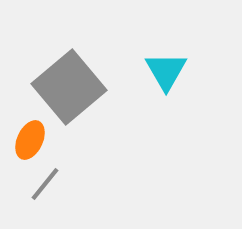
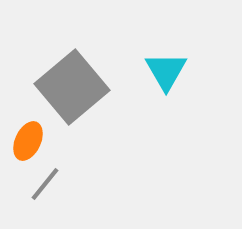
gray square: moved 3 px right
orange ellipse: moved 2 px left, 1 px down
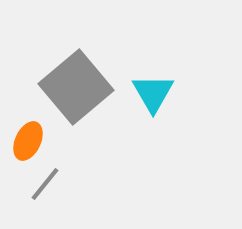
cyan triangle: moved 13 px left, 22 px down
gray square: moved 4 px right
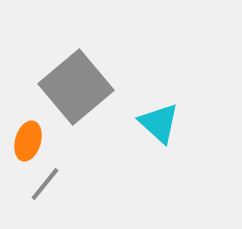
cyan triangle: moved 6 px right, 30 px down; rotated 18 degrees counterclockwise
orange ellipse: rotated 9 degrees counterclockwise
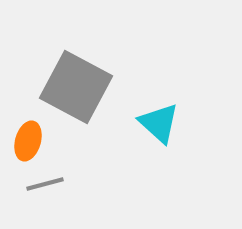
gray square: rotated 22 degrees counterclockwise
gray line: rotated 36 degrees clockwise
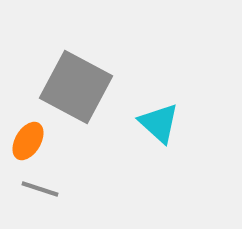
orange ellipse: rotated 15 degrees clockwise
gray line: moved 5 px left, 5 px down; rotated 33 degrees clockwise
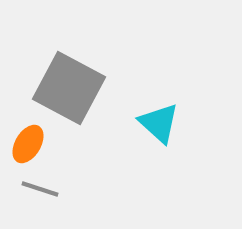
gray square: moved 7 px left, 1 px down
orange ellipse: moved 3 px down
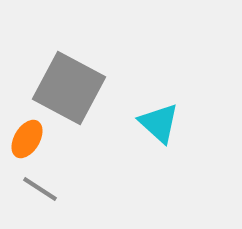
orange ellipse: moved 1 px left, 5 px up
gray line: rotated 15 degrees clockwise
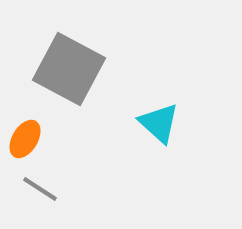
gray square: moved 19 px up
orange ellipse: moved 2 px left
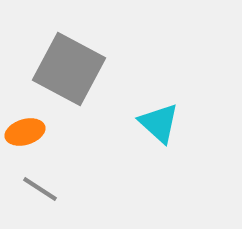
orange ellipse: moved 7 px up; rotated 42 degrees clockwise
